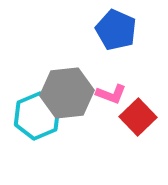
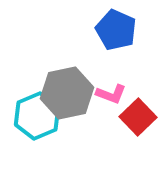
gray hexagon: rotated 6 degrees counterclockwise
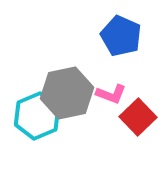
blue pentagon: moved 5 px right, 6 px down
